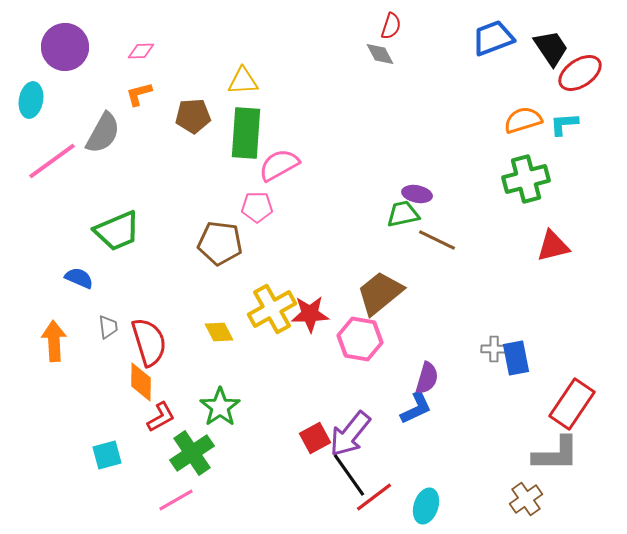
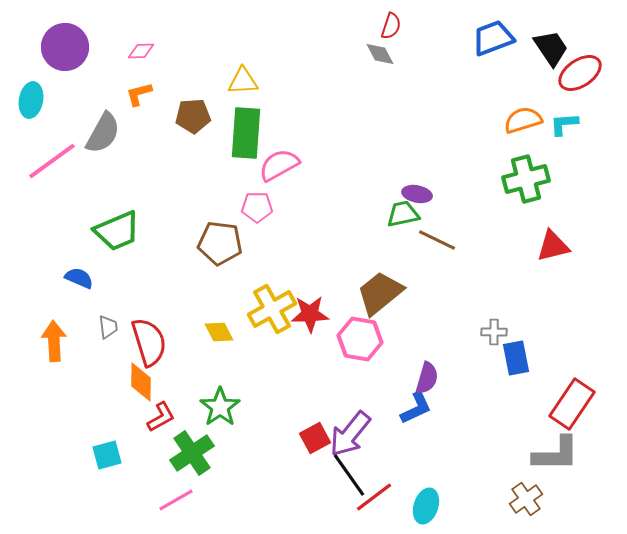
gray cross at (494, 349): moved 17 px up
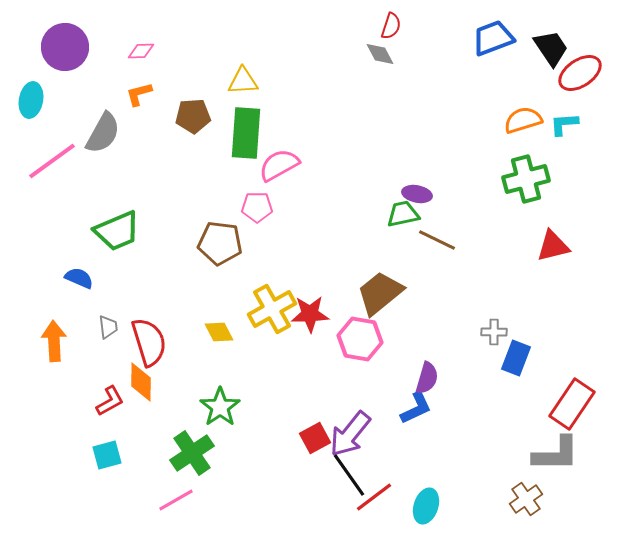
blue rectangle at (516, 358): rotated 32 degrees clockwise
red L-shape at (161, 417): moved 51 px left, 16 px up
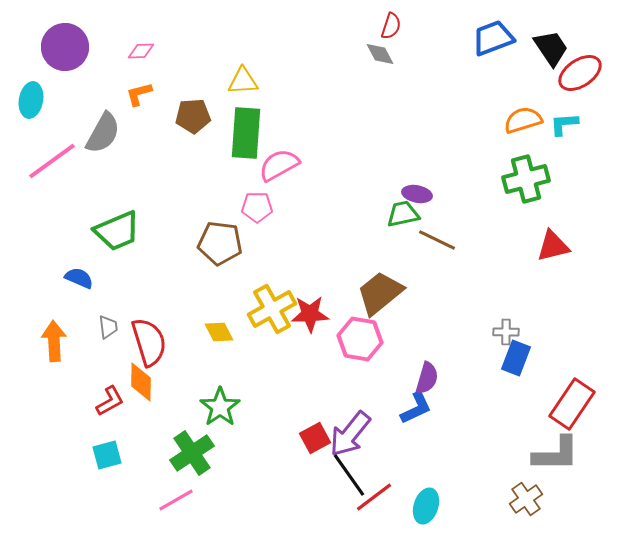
gray cross at (494, 332): moved 12 px right
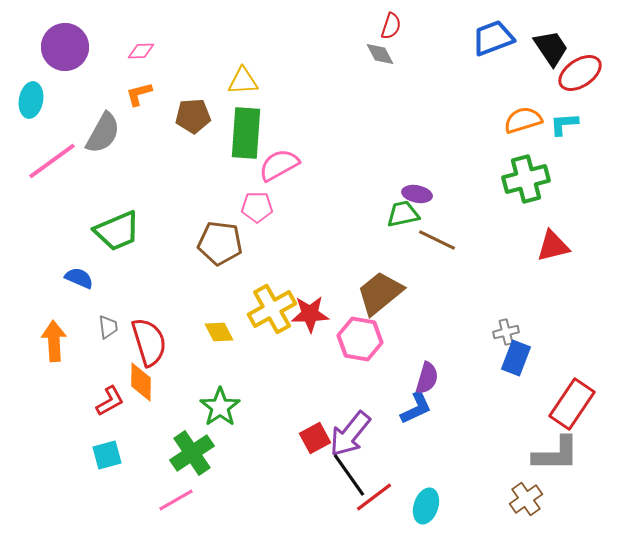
gray cross at (506, 332): rotated 15 degrees counterclockwise
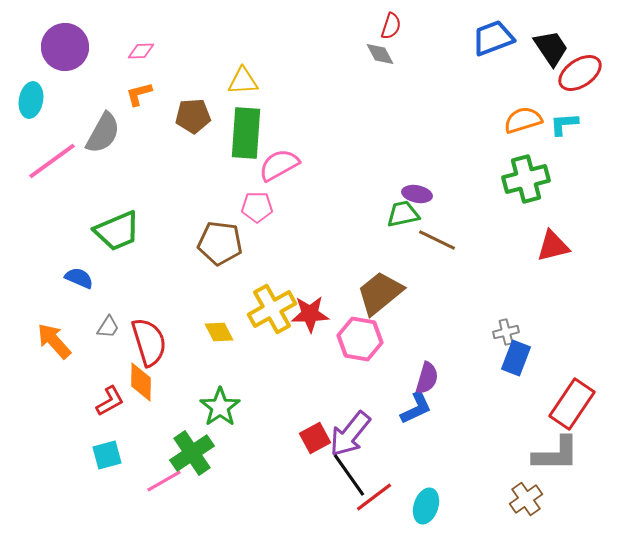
gray trapezoid at (108, 327): rotated 40 degrees clockwise
orange arrow at (54, 341): rotated 39 degrees counterclockwise
pink line at (176, 500): moved 12 px left, 19 px up
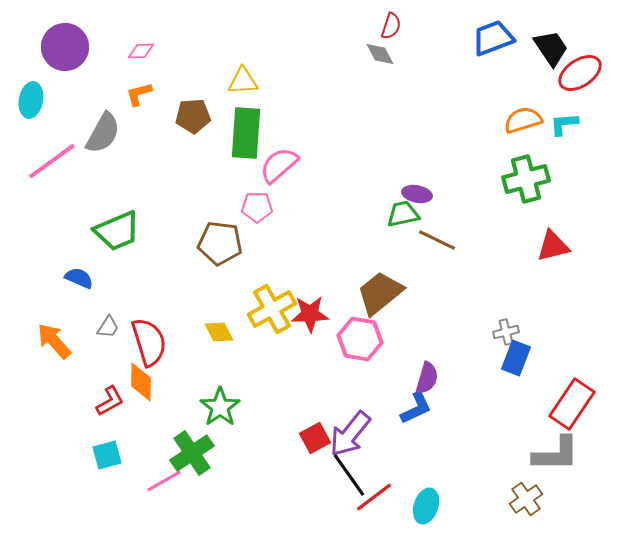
pink semicircle at (279, 165): rotated 12 degrees counterclockwise
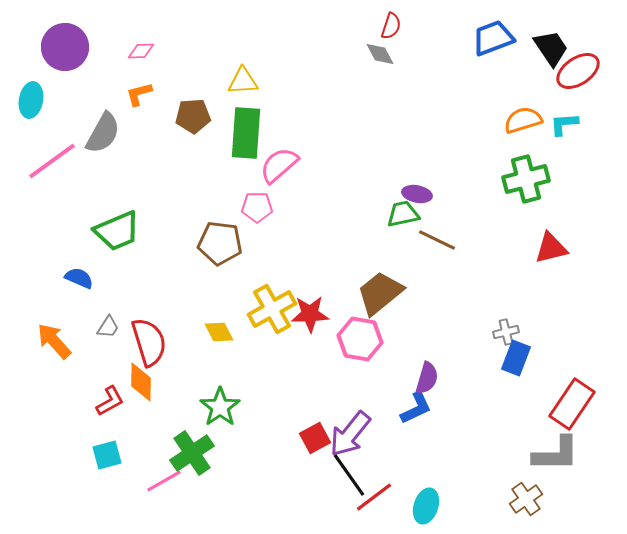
red ellipse at (580, 73): moved 2 px left, 2 px up
red triangle at (553, 246): moved 2 px left, 2 px down
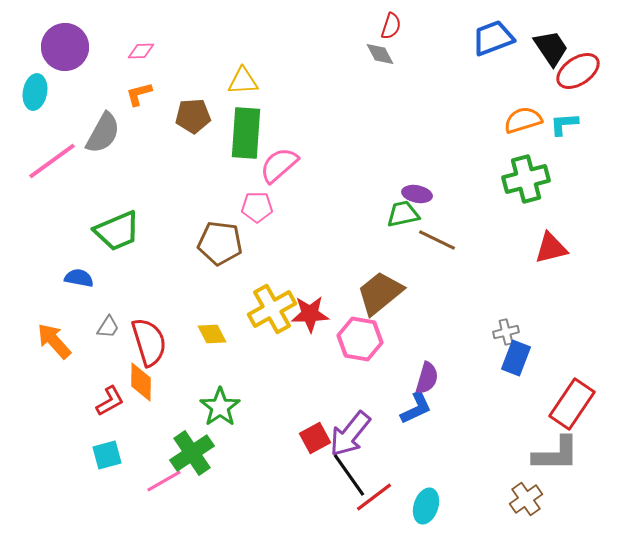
cyan ellipse at (31, 100): moved 4 px right, 8 px up
blue semicircle at (79, 278): rotated 12 degrees counterclockwise
yellow diamond at (219, 332): moved 7 px left, 2 px down
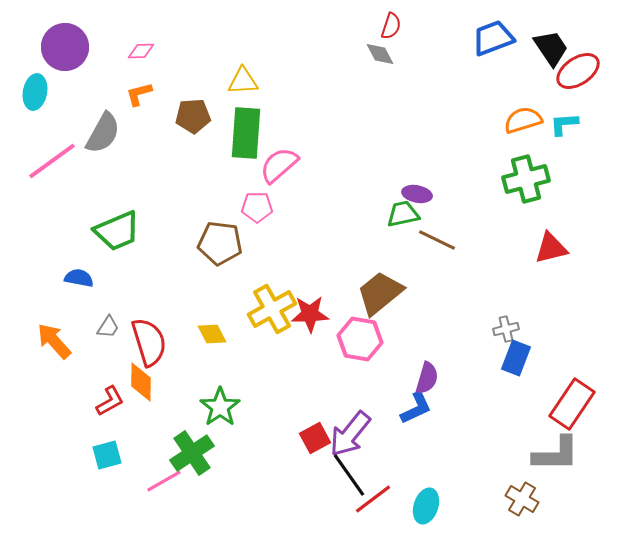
gray cross at (506, 332): moved 3 px up
red line at (374, 497): moved 1 px left, 2 px down
brown cross at (526, 499): moved 4 px left; rotated 24 degrees counterclockwise
